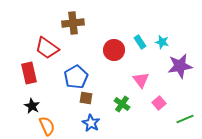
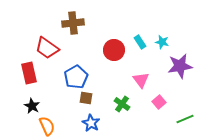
pink square: moved 1 px up
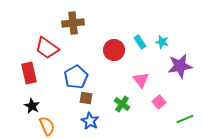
blue star: moved 1 px left, 2 px up
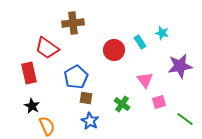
cyan star: moved 9 px up
pink triangle: moved 4 px right
pink square: rotated 24 degrees clockwise
green line: rotated 60 degrees clockwise
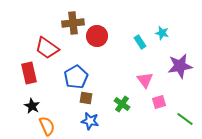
red circle: moved 17 px left, 14 px up
blue star: rotated 18 degrees counterclockwise
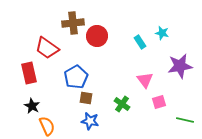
green line: moved 1 px down; rotated 24 degrees counterclockwise
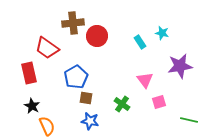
green line: moved 4 px right
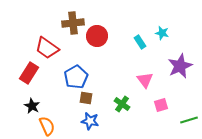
purple star: rotated 15 degrees counterclockwise
red rectangle: rotated 45 degrees clockwise
pink square: moved 2 px right, 3 px down
green line: rotated 30 degrees counterclockwise
